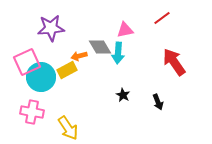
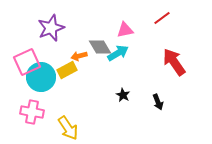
purple star: rotated 16 degrees counterclockwise
cyan arrow: rotated 125 degrees counterclockwise
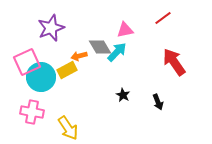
red line: moved 1 px right
cyan arrow: moved 1 px left, 1 px up; rotated 15 degrees counterclockwise
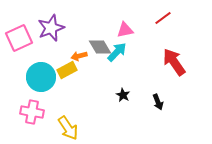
pink square: moved 8 px left, 24 px up
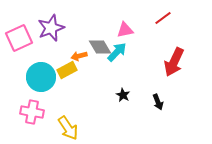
red arrow: rotated 120 degrees counterclockwise
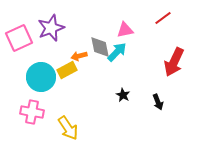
gray diamond: rotated 20 degrees clockwise
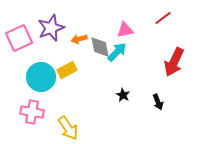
orange arrow: moved 17 px up
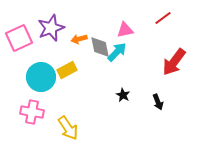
red arrow: rotated 12 degrees clockwise
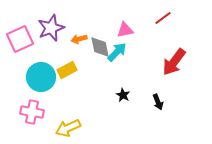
pink square: moved 1 px right, 1 px down
yellow arrow: rotated 100 degrees clockwise
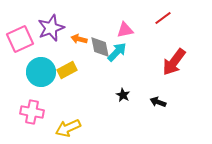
orange arrow: rotated 28 degrees clockwise
cyan circle: moved 5 px up
black arrow: rotated 133 degrees clockwise
